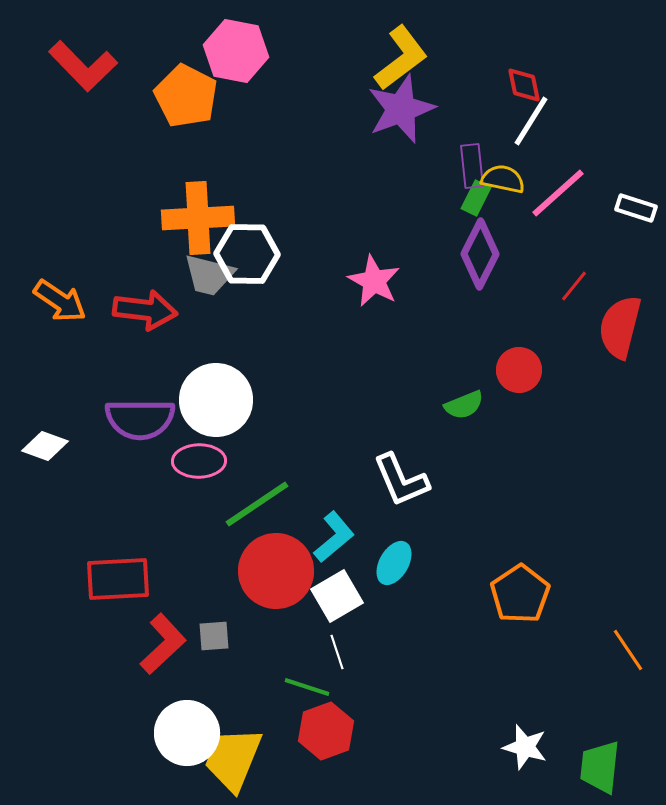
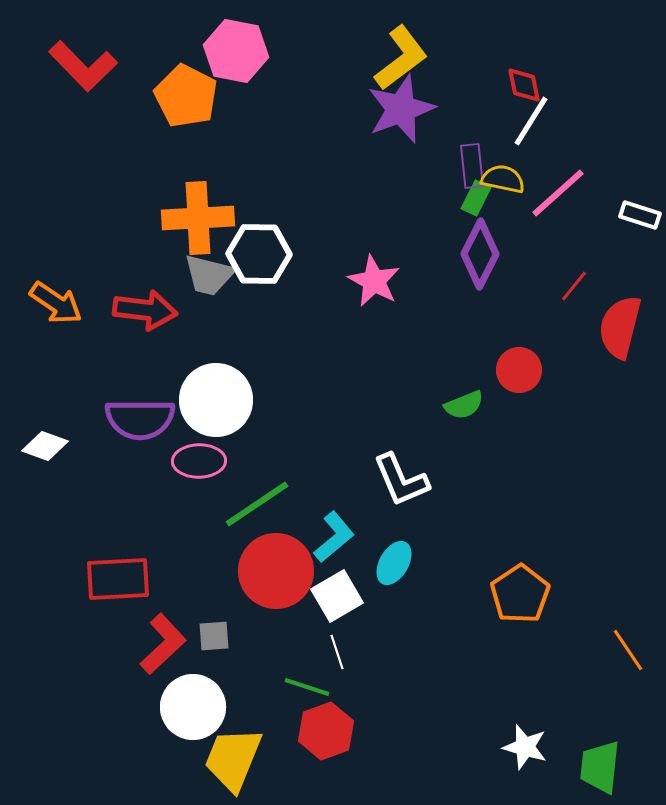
white rectangle at (636, 208): moved 4 px right, 7 px down
white hexagon at (247, 254): moved 12 px right
orange arrow at (60, 301): moved 4 px left, 2 px down
white circle at (187, 733): moved 6 px right, 26 px up
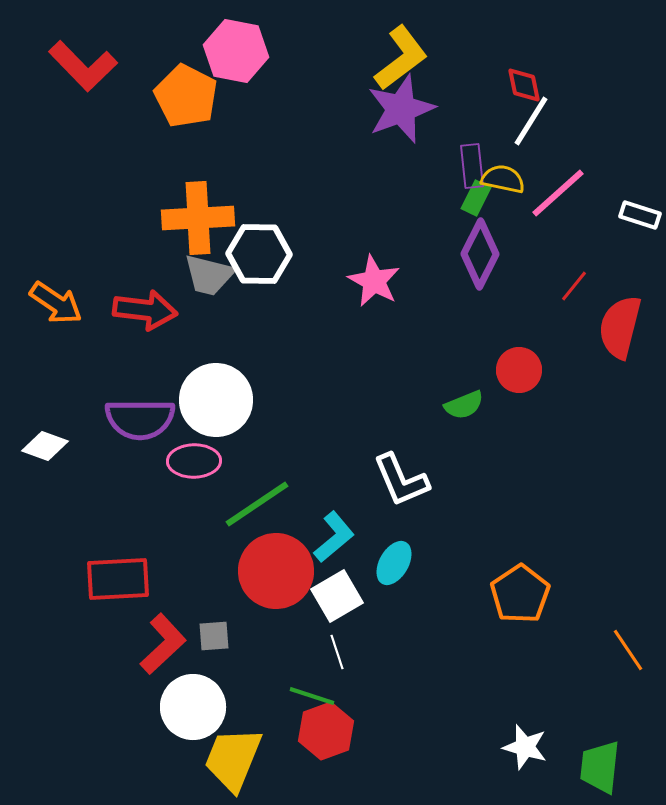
pink ellipse at (199, 461): moved 5 px left
green line at (307, 687): moved 5 px right, 9 px down
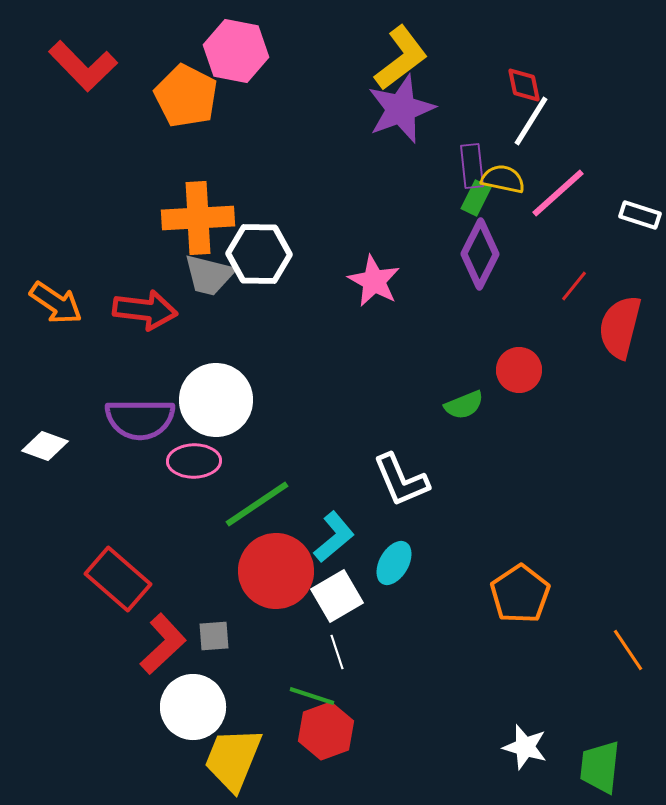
red rectangle at (118, 579): rotated 44 degrees clockwise
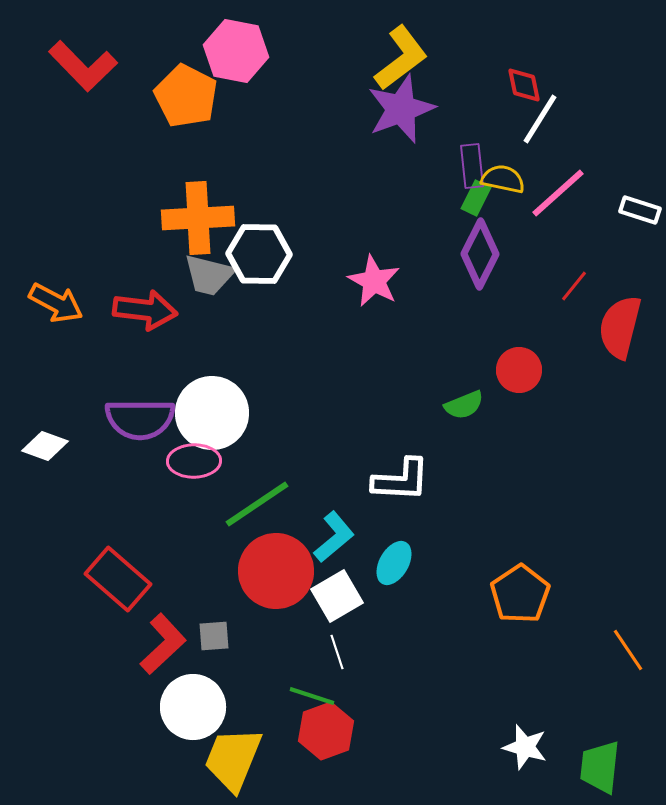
white line at (531, 121): moved 9 px right, 2 px up
white rectangle at (640, 215): moved 5 px up
orange arrow at (56, 303): rotated 6 degrees counterclockwise
white circle at (216, 400): moved 4 px left, 13 px down
white L-shape at (401, 480): rotated 64 degrees counterclockwise
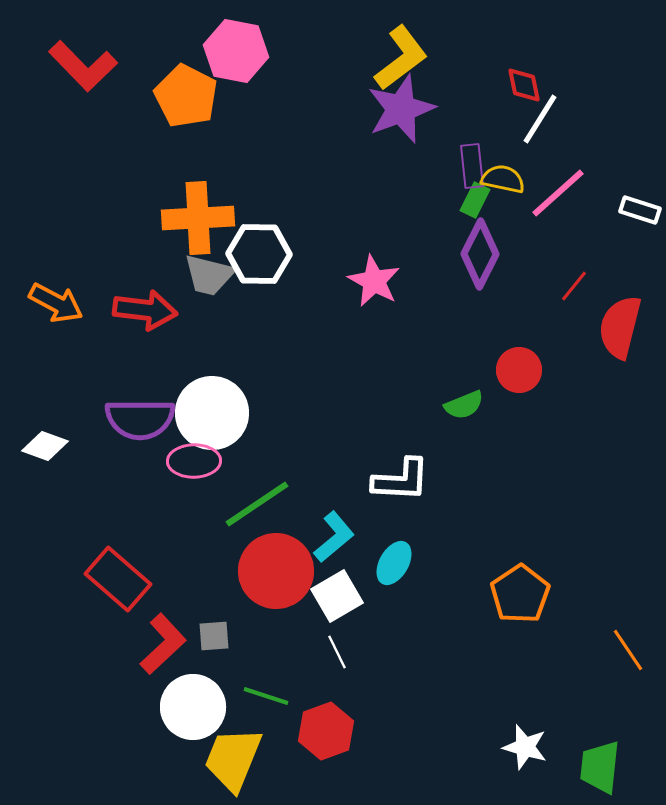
green rectangle at (476, 198): moved 1 px left, 2 px down
white line at (337, 652): rotated 8 degrees counterclockwise
green line at (312, 696): moved 46 px left
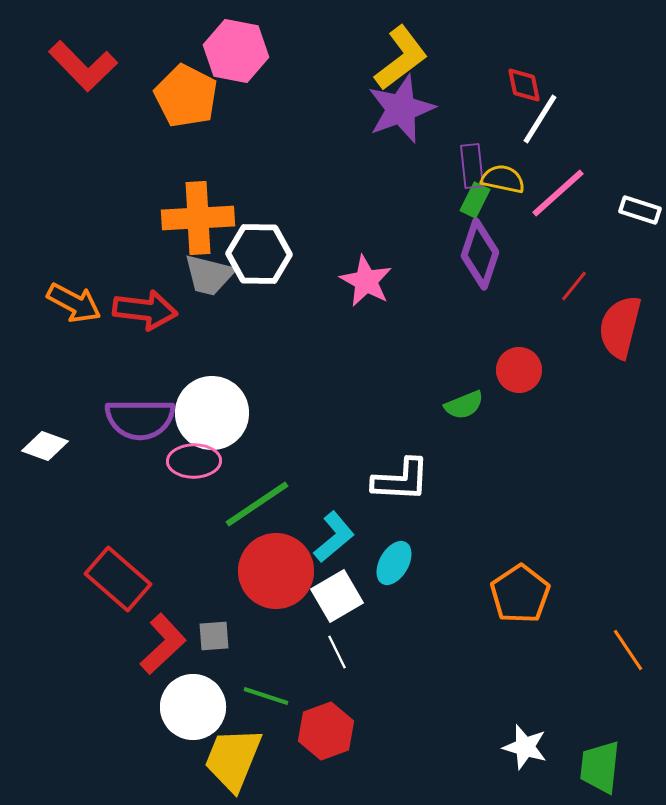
purple diamond at (480, 254): rotated 8 degrees counterclockwise
pink star at (374, 281): moved 8 px left
orange arrow at (56, 303): moved 18 px right
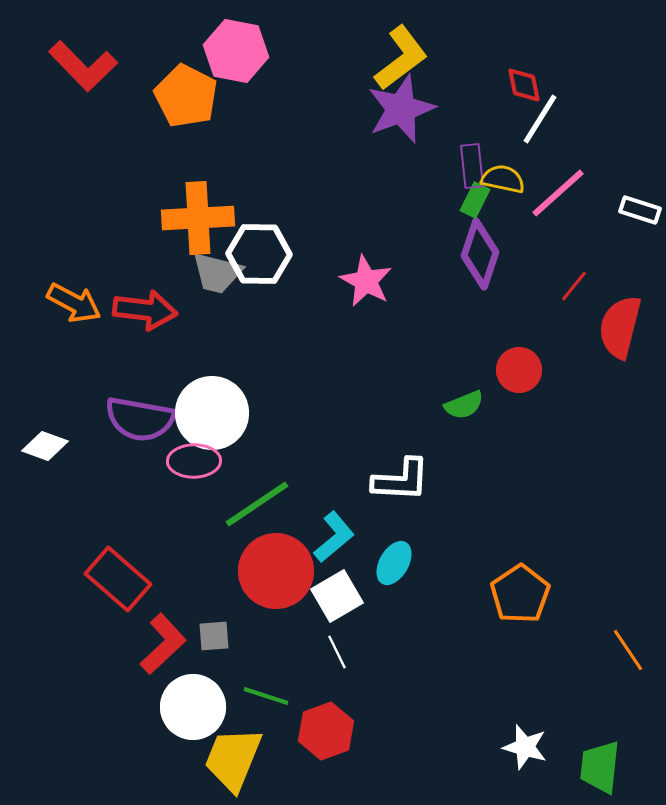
gray trapezoid at (209, 275): moved 8 px right, 2 px up
purple semicircle at (140, 419): rotated 10 degrees clockwise
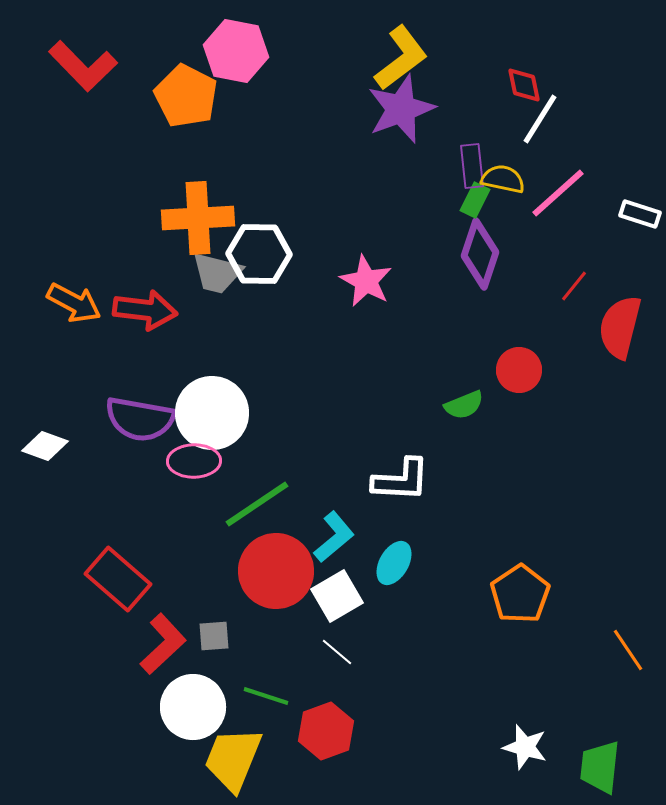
white rectangle at (640, 210): moved 4 px down
white line at (337, 652): rotated 24 degrees counterclockwise
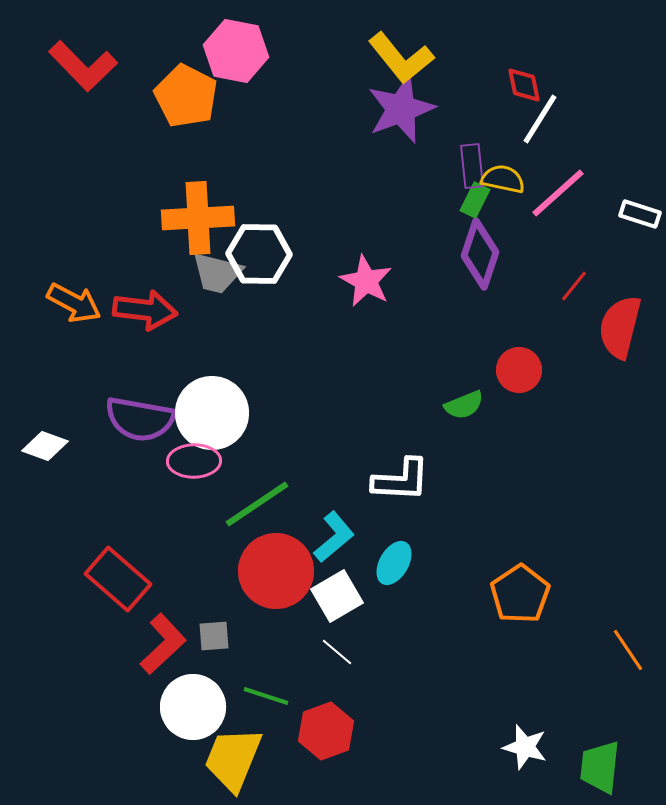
yellow L-shape at (401, 58): rotated 88 degrees clockwise
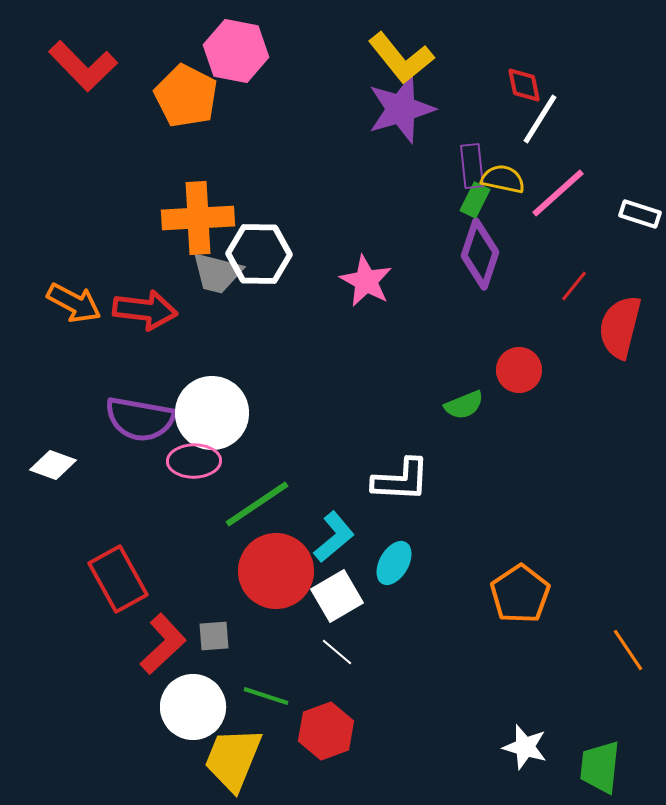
purple star at (401, 109): rotated 4 degrees clockwise
white diamond at (45, 446): moved 8 px right, 19 px down
red rectangle at (118, 579): rotated 20 degrees clockwise
